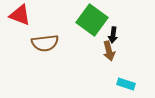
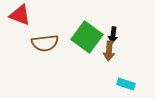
green square: moved 5 px left, 17 px down
brown arrow: rotated 18 degrees clockwise
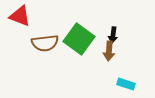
red triangle: moved 1 px down
green square: moved 8 px left, 2 px down
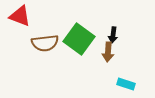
brown arrow: moved 1 px left, 1 px down
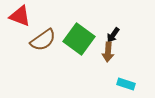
black arrow: rotated 28 degrees clockwise
brown semicircle: moved 2 px left, 3 px up; rotated 28 degrees counterclockwise
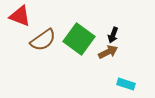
black arrow: rotated 14 degrees counterclockwise
brown arrow: rotated 120 degrees counterclockwise
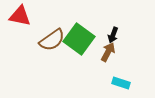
red triangle: rotated 10 degrees counterclockwise
brown semicircle: moved 9 px right
brown arrow: rotated 36 degrees counterclockwise
cyan rectangle: moved 5 px left, 1 px up
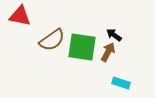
black arrow: moved 1 px right; rotated 105 degrees clockwise
green square: moved 3 px right, 8 px down; rotated 28 degrees counterclockwise
